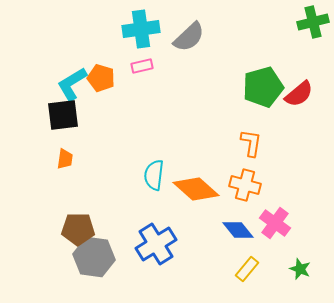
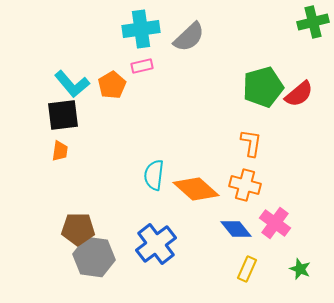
orange pentagon: moved 11 px right, 7 px down; rotated 24 degrees clockwise
cyan L-shape: rotated 99 degrees counterclockwise
orange trapezoid: moved 5 px left, 8 px up
blue diamond: moved 2 px left, 1 px up
blue cross: rotated 6 degrees counterclockwise
yellow rectangle: rotated 15 degrees counterclockwise
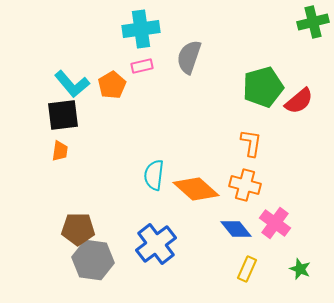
gray semicircle: moved 20 px down; rotated 152 degrees clockwise
red semicircle: moved 7 px down
gray hexagon: moved 1 px left, 3 px down
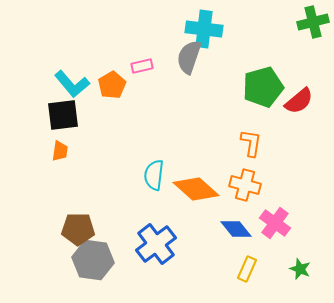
cyan cross: moved 63 px right; rotated 15 degrees clockwise
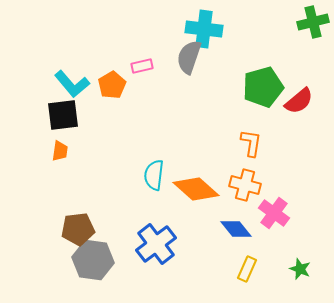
pink cross: moved 1 px left, 10 px up
brown pentagon: rotated 8 degrees counterclockwise
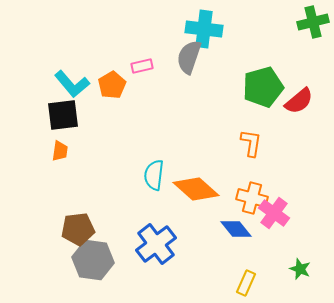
orange cross: moved 7 px right, 13 px down
yellow rectangle: moved 1 px left, 14 px down
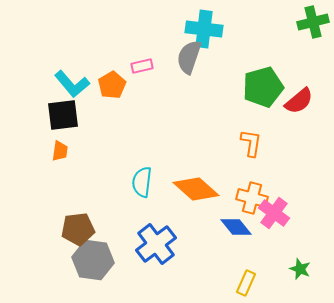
cyan semicircle: moved 12 px left, 7 px down
blue diamond: moved 2 px up
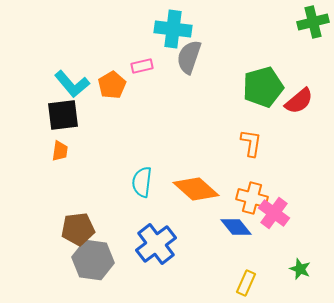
cyan cross: moved 31 px left
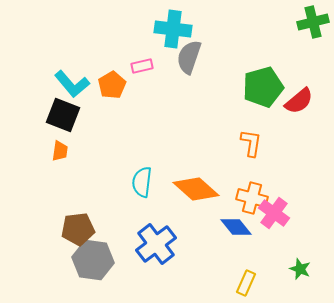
black square: rotated 28 degrees clockwise
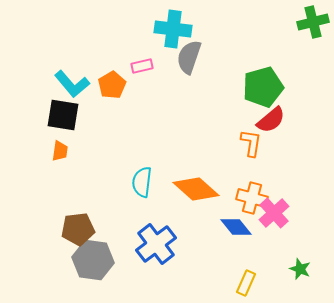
red semicircle: moved 28 px left, 19 px down
black square: rotated 12 degrees counterclockwise
pink cross: rotated 12 degrees clockwise
